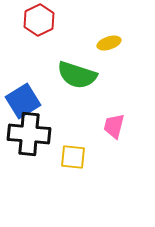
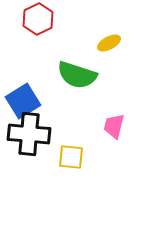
red hexagon: moved 1 px left, 1 px up
yellow ellipse: rotated 10 degrees counterclockwise
yellow square: moved 2 px left
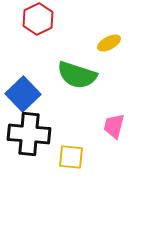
blue square: moved 7 px up; rotated 12 degrees counterclockwise
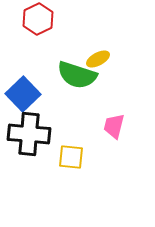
yellow ellipse: moved 11 px left, 16 px down
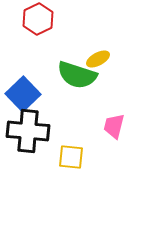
black cross: moved 1 px left, 3 px up
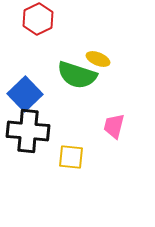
yellow ellipse: rotated 50 degrees clockwise
blue square: moved 2 px right
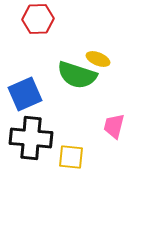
red hexagon: rotated 24 degrees clockwise
blue square: rotated 20 degrees clockwise
black cross: moved 3 px right, 7 px down
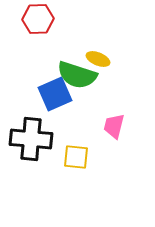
blue square: moved 30 px right
black cross: moved 1 px down
yellow square: moved 5 px right
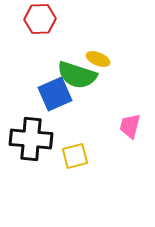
red hexagon: moved 2 px right
pink trapezoid: moved 16 px right
yellow square: moved 1 px left, 1 px up; rotated 20 degrees counterclockwise
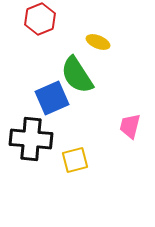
red hexagon: rotated 20 degrees counterclockwise
yellow ellipse: moved 17 px up
green semicircle: rotated 39 degrees clockwise
blue square: moved 3 px left, 4 px down
yellow square: moved 4 px down
